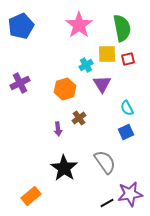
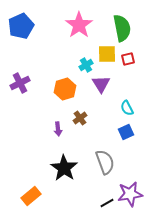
purple triangle: moved 1 px left
brown cross: moved 1 px right
gray semicircle: rotated 15 degrees clockwise
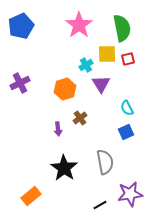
gray semicircle: rotated 10 degrees clockwise
black line: moved 7 px left, 2 px down
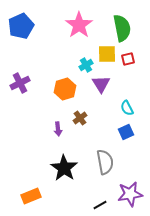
orange rectangle: rotated 18 degrees clockwise
